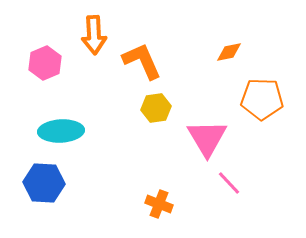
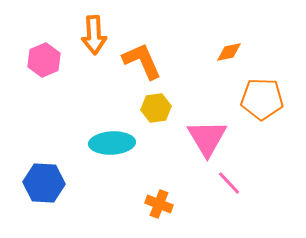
pink hexagon: moved 1 px left, 3 px up
cyan ellipse: moved 51 px right, 12 px down
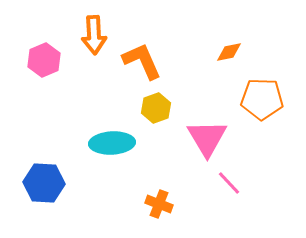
yellow hexagon: rotated 12 degrees counterclockwise
